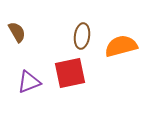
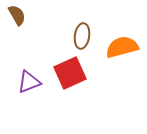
brown semicircle: moved 17 px up
orange semicircle: moved 1 px right, 1 px down
red square: rotated 12 degrees counterclockwise
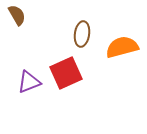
brown ellipse: moved 2 px up
red square: moved 4 px left
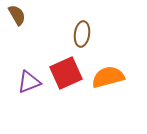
orange semicircle: moved 14 px left, 30 px down
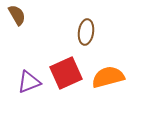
brown ellipse: moved 4 px right, 2 px up
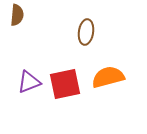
brown semicircle: rotated 35 degrees clockwise
red square: moved 1 px left, 11 px down; rotated 12 degrees clockwise
